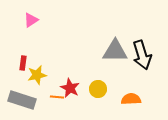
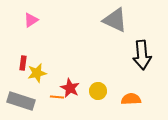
gray triangle: moved 31 px up; rotated 24 degrees clockwise
black arrow: rotated 12 degrees clockwise
yellow star: moved 2 px up
yellow circle: moved 2 px down
gray rectangle: moved 1 px left, 1 px down
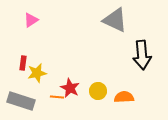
orange semicircle: moved 7 px left, 2 px up
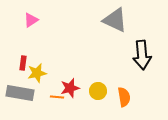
red star: rotated 30 degrees clockwise
orange semicircle: rotated 84 degrees clockwise
gray rectangle: moved 1 px left, 8 px up; rotated 8 degrees counterclockwise
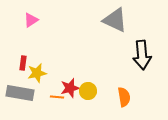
yellow circle: moved 10 px left
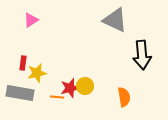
yellow circle: moved 3 px left, 5 px up
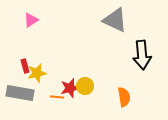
red rectangle: moved 2 px right, 3 px down; rotated 24 degrees counterclockwise
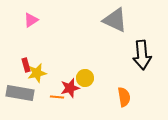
red rectangle: moved 1 px right, 1 px up
yellow circle: moved 8 px up
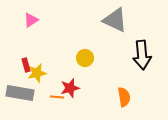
yellow circle: moved 20 px up
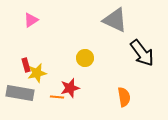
black arrow: moved 2 px up; rotated 32 degrees counterclockwise
